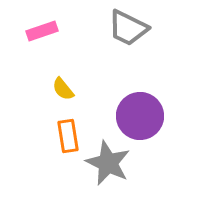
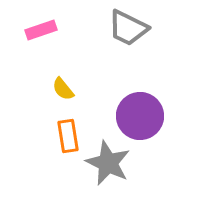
pink rectangle: moved 1 px left, 1 px up
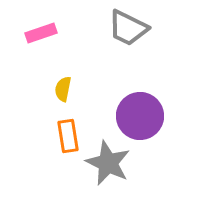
pink rectangle: moved 3 px down
yellow semicircle: rotated 50 degrees clockwise
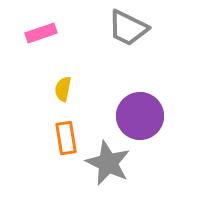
orange rectangle: moved 2 px left, 2 px down
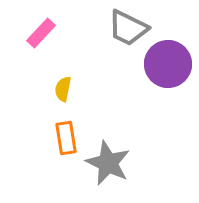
pink rectangle: rotated 28 degrees counterclockwise
purple circle: moved 28 px right, 52 px up
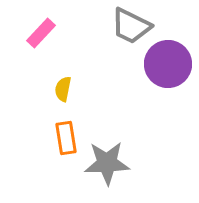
gray trapezoid: moved 3 px right, 2 px up
gray star: moved 1 px left; rotated 27 degrees counterclockwise
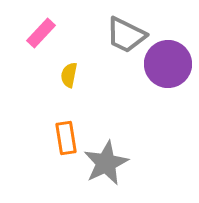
gray trapezoid: moved 5 px left, 9 px down
yellow semicircle: moved 6 px right, 14 px up
gray star: moved 1 px left; rotated 24 degrees counterclockwise
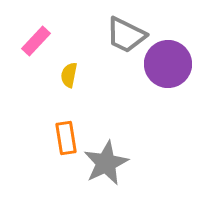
pink rectangle: moved 5 px left, 8 px down
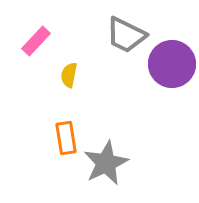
purple circle: moved 4 px right
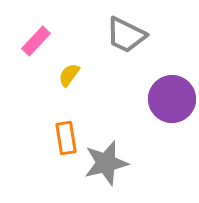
purple circle: moved 35 px down
yellow semicircle: rotated 25 degrees clockwise
gray star: rotated 12 degrees clockwise
